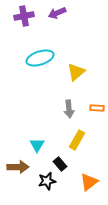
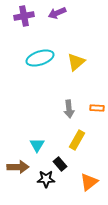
yellow triangle: moved 10 px up
black star: moved 1 px left, 2 px up; rotated 12 degrees clockwise
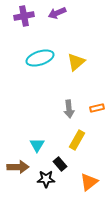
orange rectangle: rotated 16 degrees counterclockwise
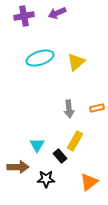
yellow rectangle: moved 2 px left, 1 px down
black rectangle: moved 8 px up
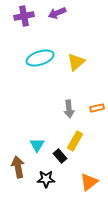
brown arrow: rotated 100 degrees counterclockwise
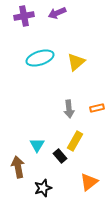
black star: moved 3 px left, 9 px down; rotated 18 degrees counterclockwise
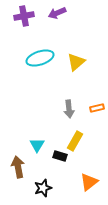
black rectangle: rotated 32 degrees counterclockwise
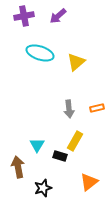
purple arrow: moved 1 px right, 3 px down; rotated 18 degrees counterclockwise
cyan ellipse: moved 5 px up; rotated 36 degrees clockwise
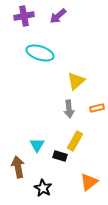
yellow triangle: moved 19 px down
black star: rotated 24 degrees counterclockwise
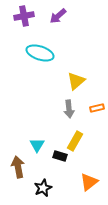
black star: rotated 18 degrees clockwise
